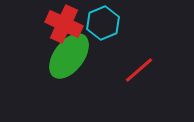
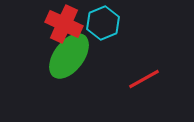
red line: moved 5 px right, 9 px down; rotated 12 degrees clockwise
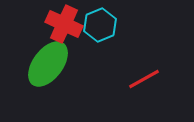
cyan hexagon: moved 3 px left, 2 px down
green ellipse: moved 21 px left, 8 px down
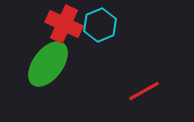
red line: moved 12 px down
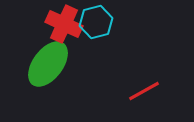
cyan hexagon: moved 4 px left, 3 px up; rotated 8 degrees clockwise
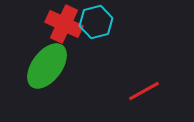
green ellipse: moved 1 px left, 2 px down
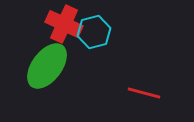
cyan hexagon: moved 2 px left, 10 px down
red line: moved 2 px down; rotated 44 degrees clockwise
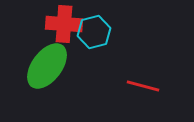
red cross: rotated 21 degrees counterclockwise
red line: moved 1 px left, 7 px up
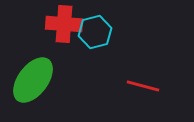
cyan hexagon: moved 1 px right
green ellipse: moved 14 px left, 14 px down
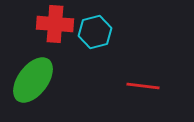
red cross: moved 9 px left
red line: rotated 8 degrees counterclockwise
